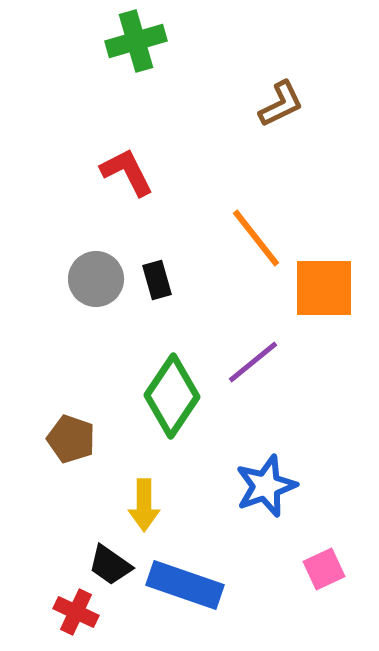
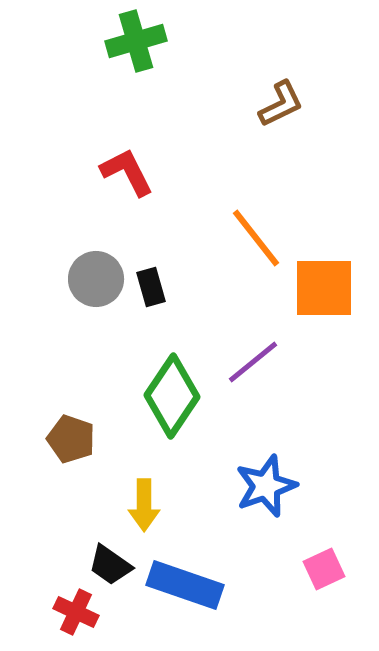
black rectangle: moved 6 px left, 7 px down
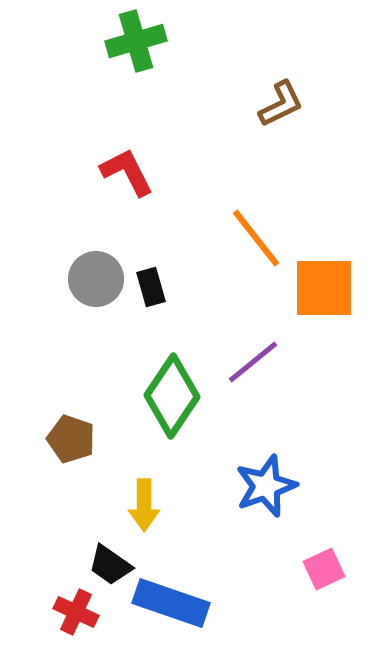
blue rectangle: moved 14 px left, 18 px down
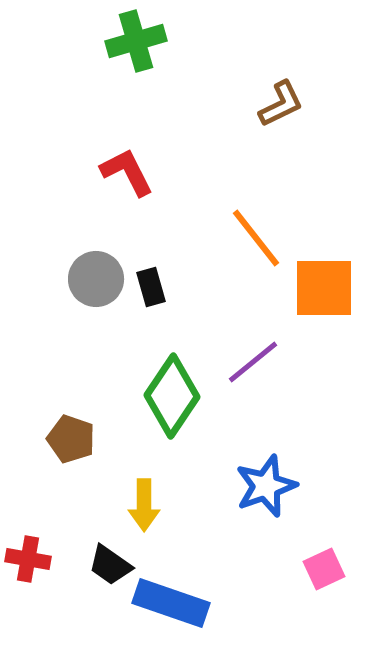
red cross: moved 48 px left, 53 px up; rotated 15 degrees counterclockwise
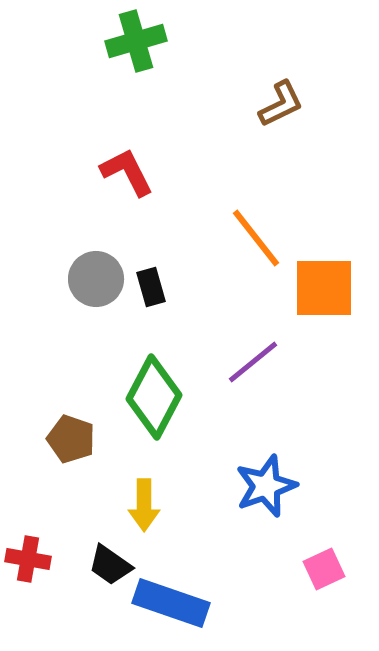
green diamond: moved 18 px left, 1 px down; rotated 6 degrees counterclockwise
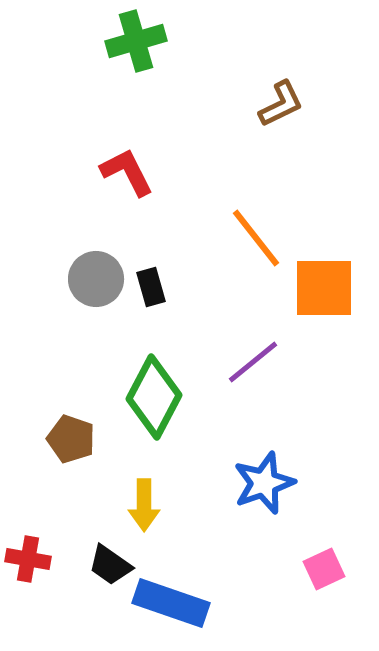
blue star: moved 2 px left, 3 px up
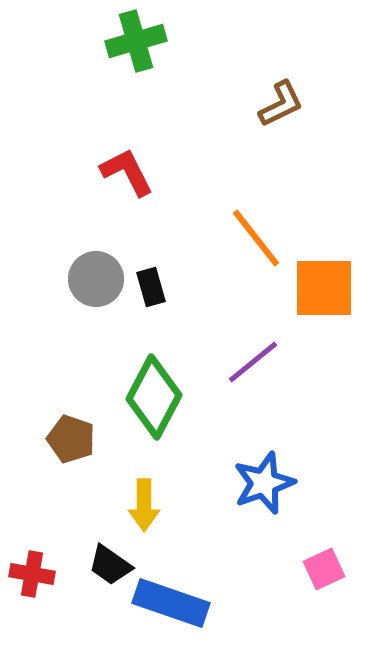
red cross: moved 4 px right, 15 px down
